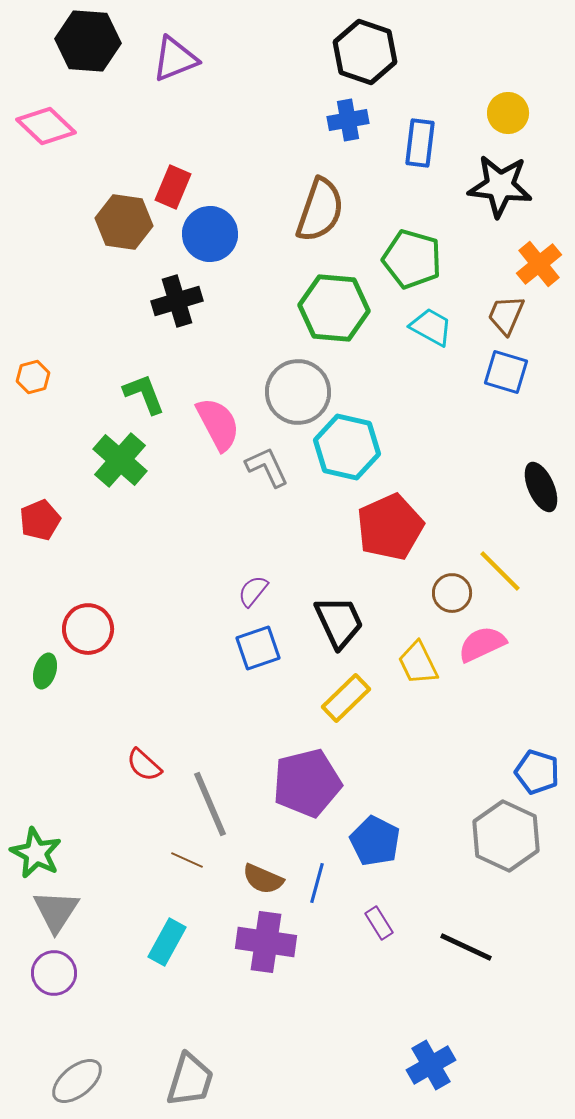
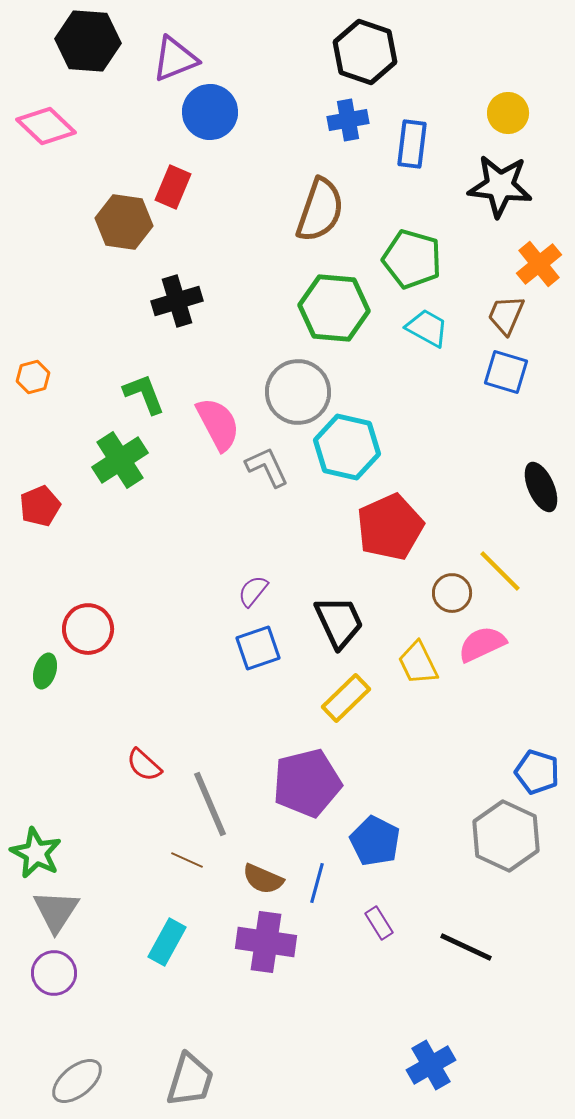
blue rectangle at (420, 143): moved 8 px left, 1 px down
blue circle at (210, 234): moved 122 px up
cyan trapezoid at (431, 327): moved 4 px left, 1 px down
green cross at (120, 460): rotated 16 degrees clockwise
red pentagon at (40, 520): moved 14 px up
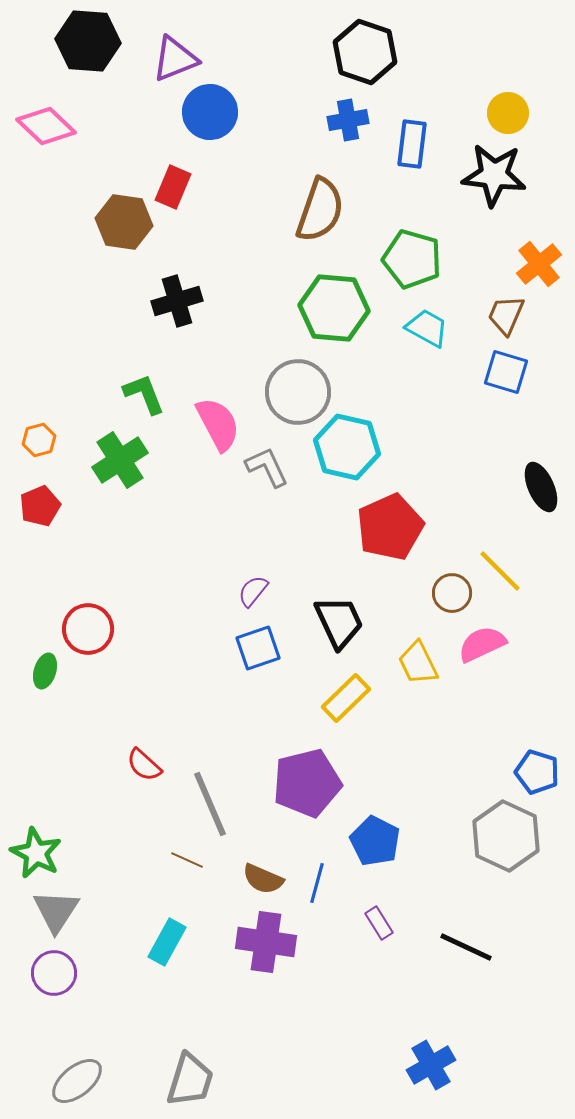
black star at (500, 186): moved 6 px left, 11 px up
orange hexagon at (33, 377): moved 6 px right, 63 px down
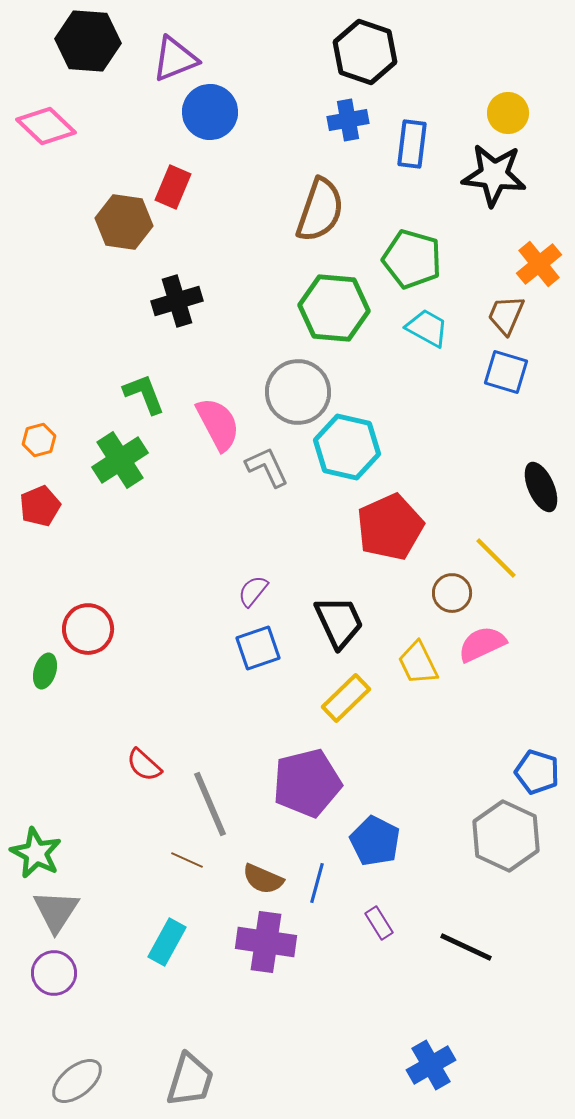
yellow line at (500, 571): moved 4 px left, 13 px up
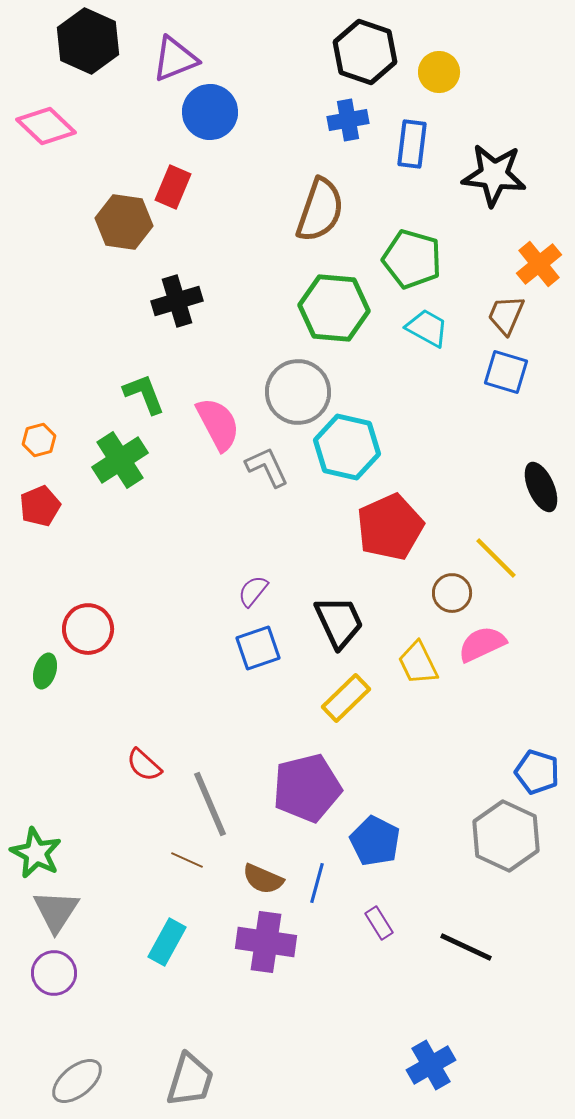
black hexagon at (88, 41): rotated 20 degrees clockwise
yellow circle at (508, 113): moved 69 px left, 41 px up
purple pentagon at (307, 783): moved 5 px down
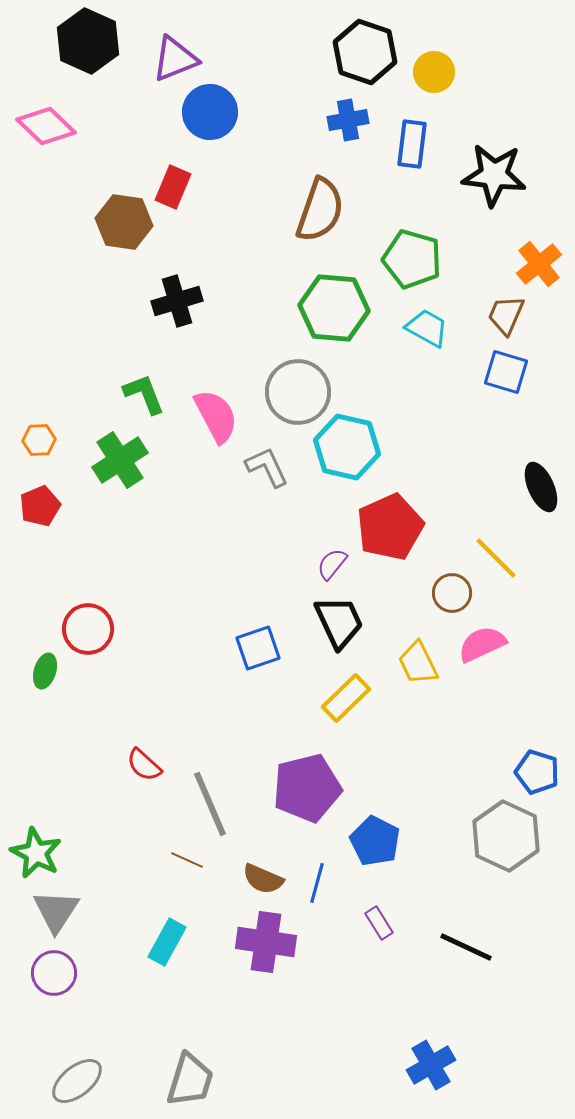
yellow circle at (439, 72): moved 5 px left
pink semicircle at (218, 424): moved 2 px left, 8 px up
orange hexagon at (39, 440): rotated 12 degrees clockwise
purple semicircle at (253, 591): moved 79 px right, 27 px up
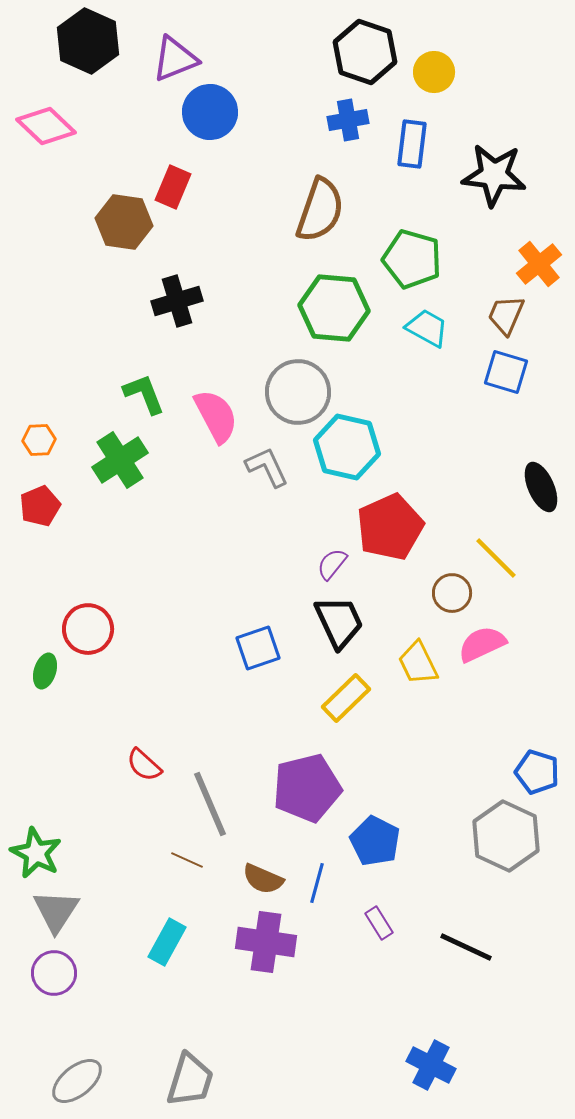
blue cross at (431, 1065): rotated 33 degrees counterclockwise
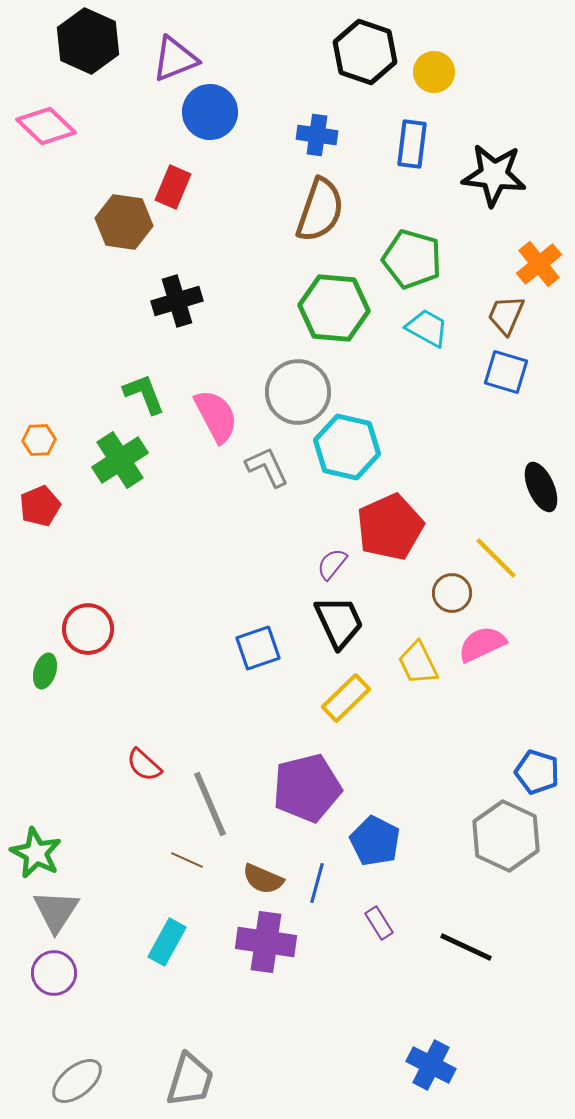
blue cross at (348, 120): moved 31 px left, 15 px down; rotated 18 degrees clockwise
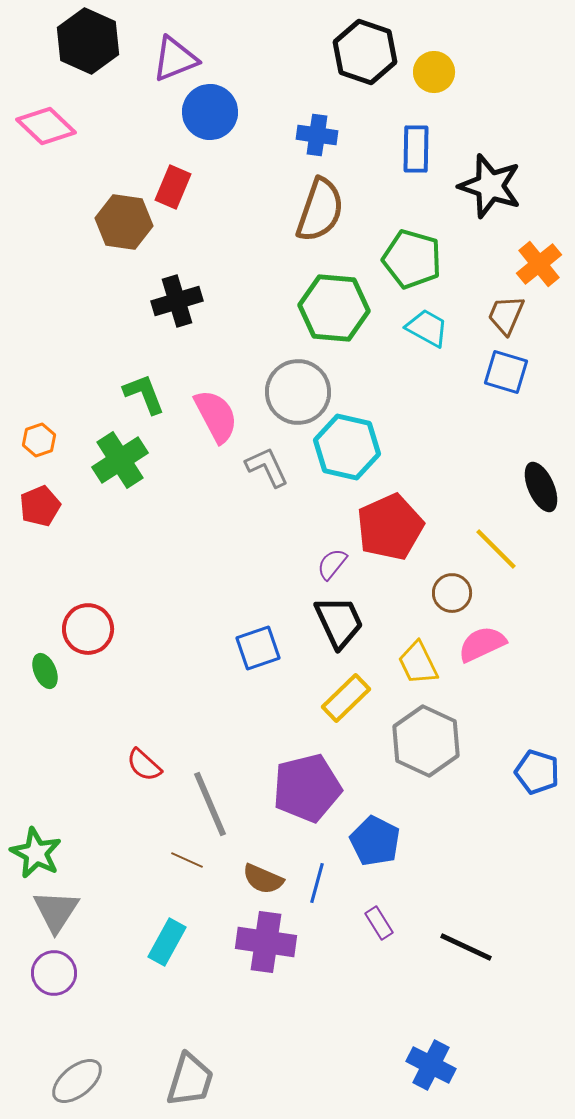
blue rectangle at (412, 144): moved 4 px right, 5 px down; rotated 6 degrees counterclockwise
black star at (494, 175): moved 4 px left, 11 px down; rotated 12 degrees clockwise
orange hexagon at (39, 440): rotated 16 degrees counterclockwise
yellow line at (496, 558): moved 9 px up
green ellipse at (45, 671): rotated 40 degrees counterclockwise
gray hexagon at (506, 836): moved 80 px left, 95 px up
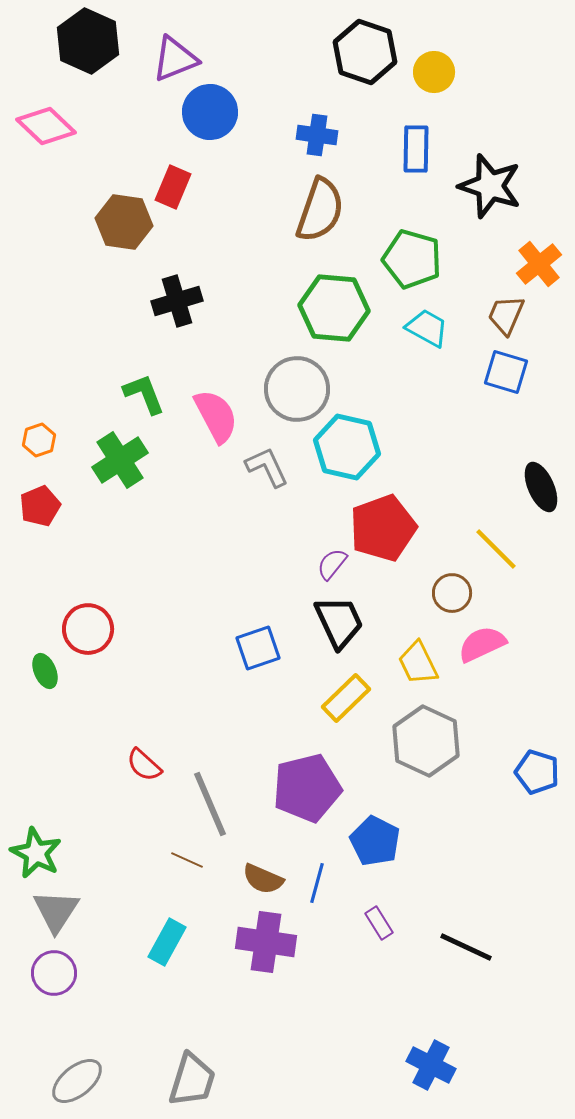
gray circle at (298, 392): moved 1 px left, 3 px up
red pentagon at (390, 527): moved 7 px left, 1 px down; rotated 4 degrees clockwise
gray trapezoid at (190, 1080): moved 2 px right
